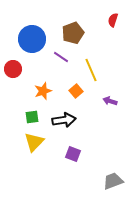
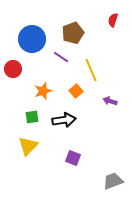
yellow triangle: moved 6 px left, 4 px down
purple square: moved 4 px down
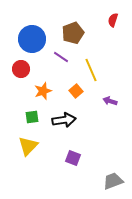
red circle: moved 8 px right
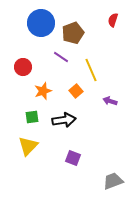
blue circle: moved 9 px right, 16 px up
red circle: moved 2 px right, 2 px up
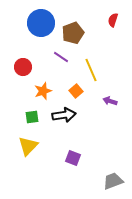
black arrow: moved 5 px up
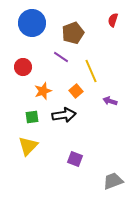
blue circle: moved 9 px left
yellow line: moved 1 px down
purple square: moved 2 px right, 1 px down
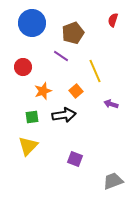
purple line: moved 1 px up
yellow line: moved 4 px right
purple arrow: moved 1 px right, 3 px down
